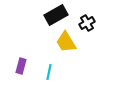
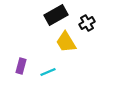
cyan line: moved 1 px left; rotated 56 degrees clockwise
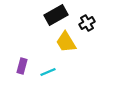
purple rectangle: moved 1 px right
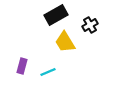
black cross: moved 3 px right, 2 px down
yellow trapezoid: moved 1 px left
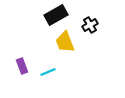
yellow trapezoid: rotated 10 degrees clockwise
purple rectangle: rotated 35 degrees counterclockwise
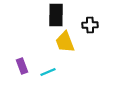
black rectangle: rotated 60 degrees counterclockwise
black cross: rotated 28 degrees clockwise
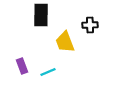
black rectangle: moved 15 px left
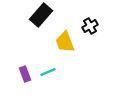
black rectangle: rotated 40 degrees clockwise
black cross: moved 1 px down; rotated 28 degrees counterclockwise
purple rectangle: moved 3 px right, 8 px down
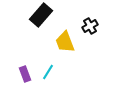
cyan line: rotated 35 degrees counterclockwise
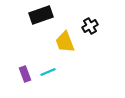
black rectangle: rotated 30 degrees clockwise
cyan line: rotated 35 degrees clockwise
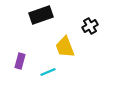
yellow trapezoid: moved 5 px down
purple rectangle: moved 5 px left, 13 px up; rotated 35 degrees clockwise
